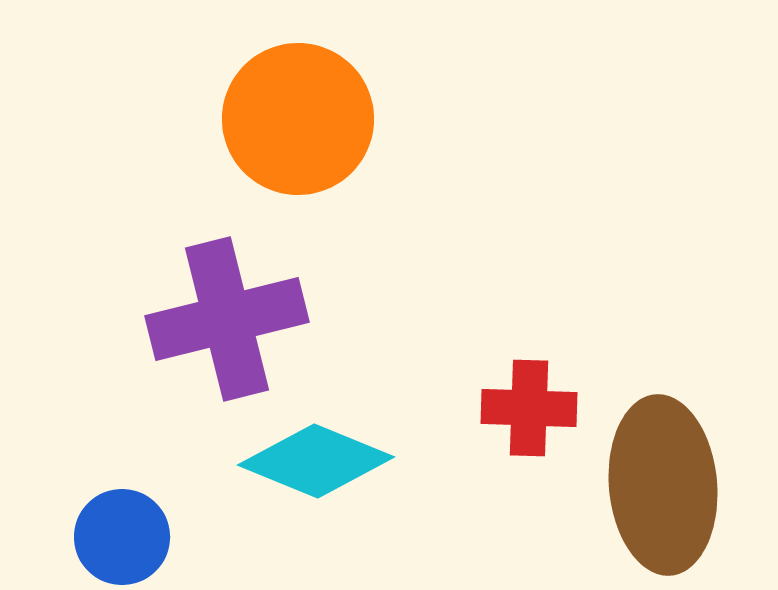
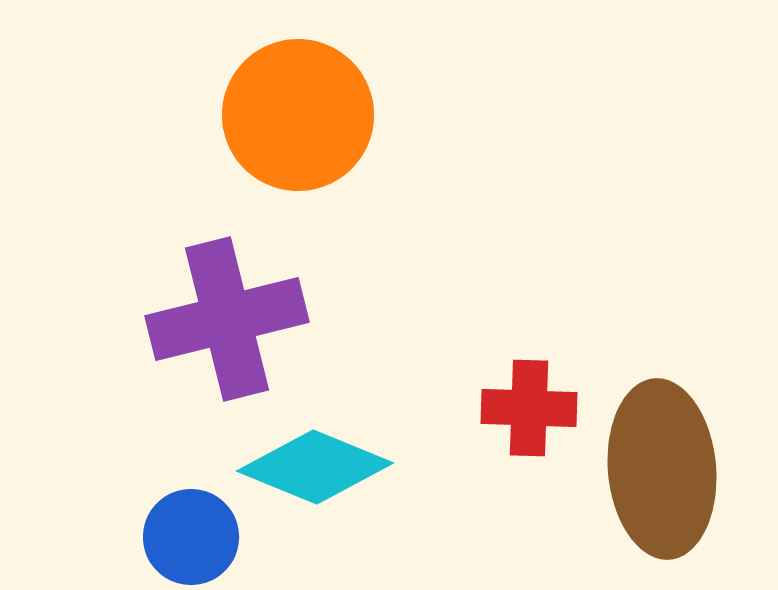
orange circle: moved 4 px up
cyan diamond: moved 1 px left, 6 px down
brown ellipse: moved 1 px left, 16 px up
blue circle: moved 69 px right
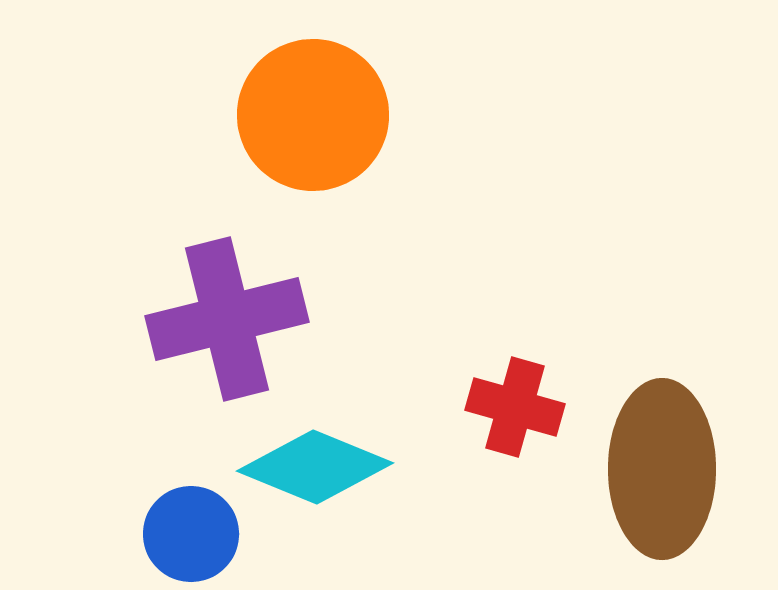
orange circle: moved 15 px right
red cross: moved 14 px left, 1 px up; rotated 14 degrees clockwise
brown ellipse: rotated 5 degrees clockwise
blue circle: moved 3 px up
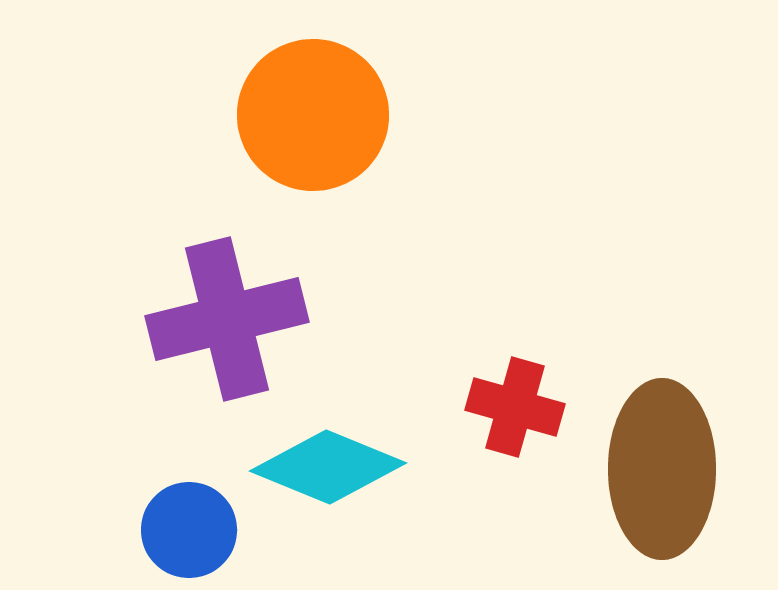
cyan diamond: moved 13 px right
blue circle: moved 2 px left, 4 px up
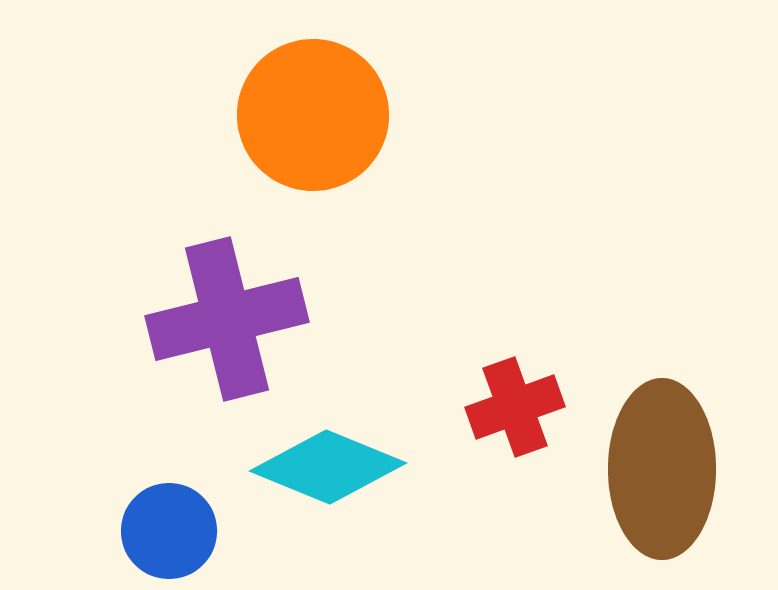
red cross: rotated 36 degrees counterclockwise
blue circle: moved 20 px left, 1 px down
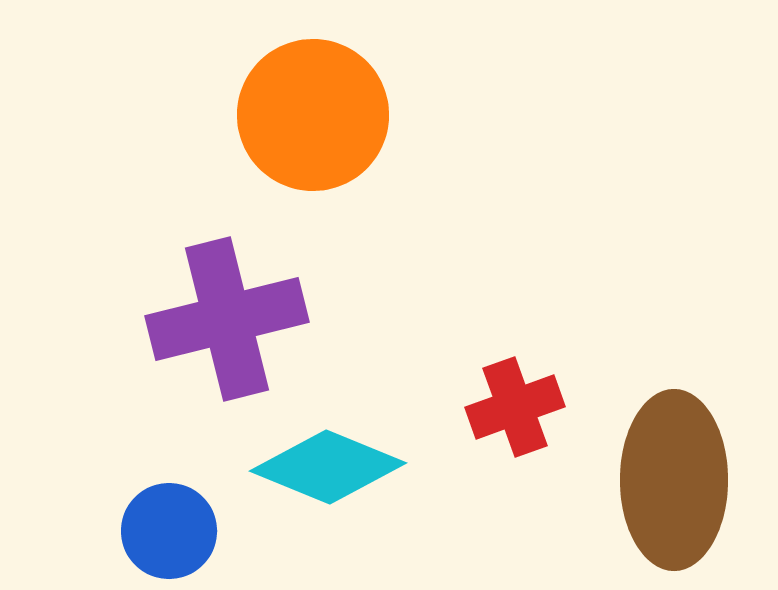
brown ellipse: moved 12 px right, 11 px down
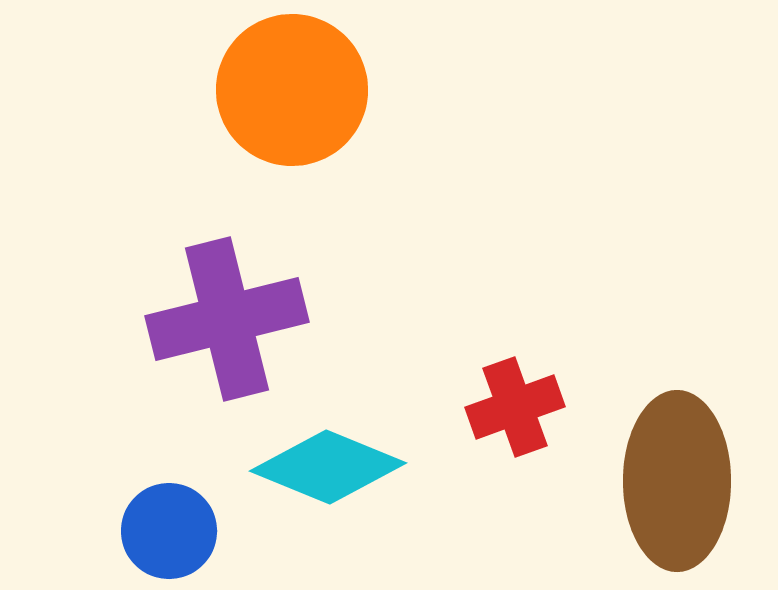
orange circle: moved 21 px left, 25 px up
brown ellipse: moved 3 px right, 1 px down
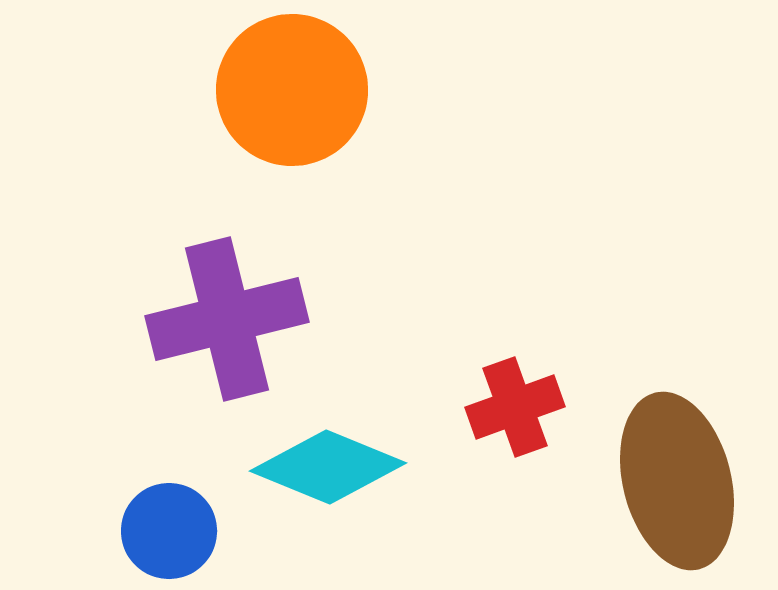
brown ellipse: rotated 14 degrees counterclockwise
